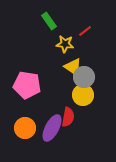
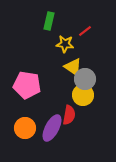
green rectangle: rotated 48 degrees clockwise
gray circle: moved 1 px right, 2 px down
red semicircle: moved 1 px right, 2 px up
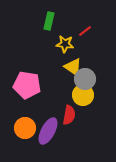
purple ellipse: moved 4 px left, 3 px down
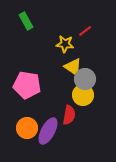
green rectangle: moved 23 px left; rotated 42 degrees counterclockwise
orange circle: moved 2 px right
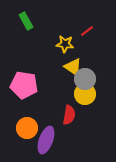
red line: moved 2 px right
pink pentagon: moved 3 px left
yellow circle: moved 2 px right, 1 px up
purple ellipse: moved 2 px left, 9 px down; rotated 8 degrees counterclockwise
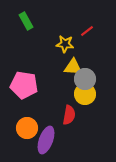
yellow triangle: rotated 30 degrees counterclockwise
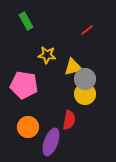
red line: moved 1 px up
yellow star: moved 18 px left, 11 px down
yellow triangle: rotated 18 degrees counterclockwise
red semicircle: moved 5 px down
orange circle: moved 1 px right, 1 px up
purple ellipse: moved 5 px right, 2 px down
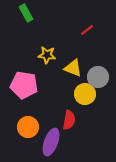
green rectangle: moved 8 px up
yellow triangle: moved 1 px down; rotated 36 degrees clockwise
gray circle: moved 13 px right, 2 px up
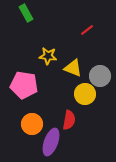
yellow star: moved 1 px right, 1 px down
gray circle: moved 2 px right, 1 px up
orange circle: moved 4 px right, 3 px up
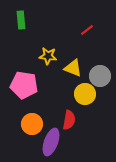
green rectangle: moved 5 px left, 7 px down; rotated 24 degrees clockwise
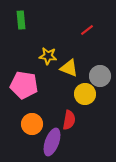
yellow triangle: moved 4 px left
purple ellipse: moved 1 px right
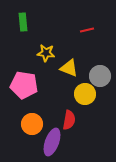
green rectangle: moved 2 px right, 2 px down
red line: rotated 24 degrees clockwise
yellow star: moved 2 px left, 3 px up
